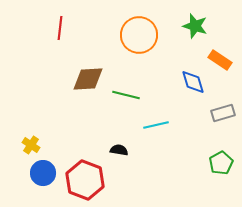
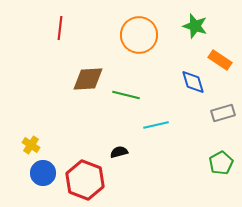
black semicircle: moved 2 px down; rotated 24 degrees counterclockwise
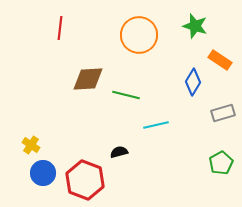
blue diamond: rotated 48 degrees clockwise
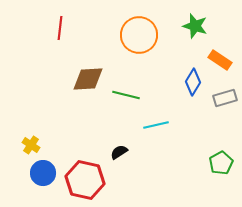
gray rectangle: moved 2 px right, 15 px up
black semicircle: rotated 18 degrees counterclockwise
red hexagon: rotated 9 degrees counterclockwise
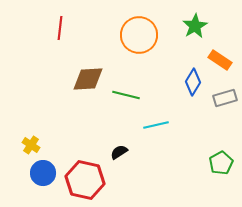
green star: rotated 25 degrees clockwise
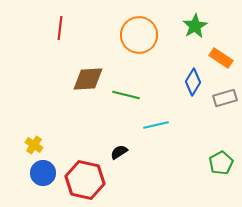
orange rectangle: moved 1 px right, 2 px up
yellow cross: moved 3 px right
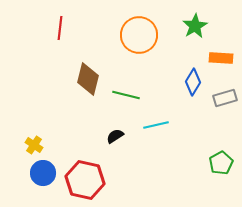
orange rectangle: rotated 30 degrees counterclockwise
brown diamond: rotated 72 degrees counterclockwise
black semicircle: moved 4 px left, 16 px up
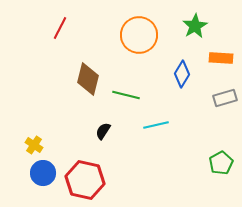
red line: rotated 20 degrees clockwise
blue diamond: moved 11 px left, 8 px up
black semicircle: moved 12 px left, 5 px up; rotated 24 degrees counterclockwise
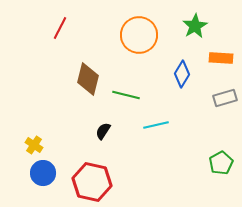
red hexagon: moved 7 px right, 2 px down
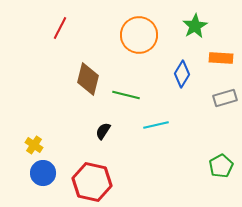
green pentagon: moved 3 px down
